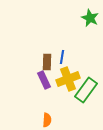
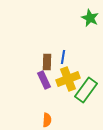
blue line: moved 1 px right
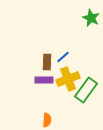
green star: moved 1 px right
blue line: rotated 40 degrees clockwise
purple rectangle: rotated 66 degrees counterclockwise
